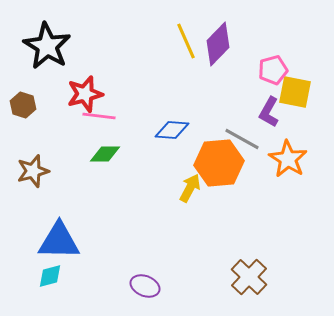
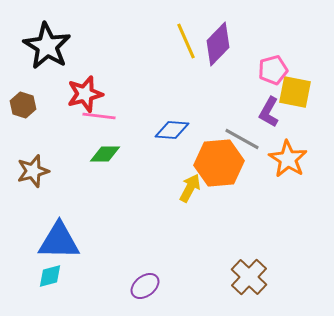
purple ellipse: rotated 60 degrees counterclockwise
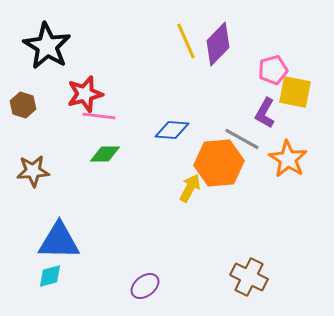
purple L-shape: moved 4 px left, 1 px down
brown star: rotated 12 degrees clockwise
brown cross: rotated 18 degrees counterclockwise
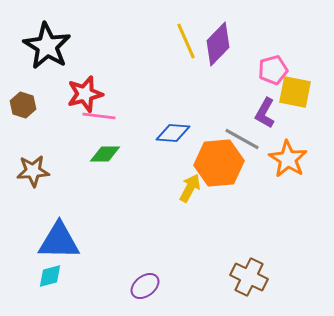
blue diamond: moved 1 px right, 3 px down
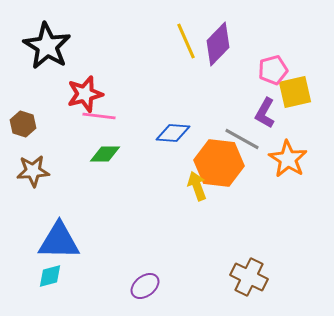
yellow square: rotated 24 degrees counterclockwise
brown hexagon: moved 19 px down
orange hexagon: rotated 12 degrees clockwise
yellow arrow: moved 7 px right, 2 px up; rotated 48 degrees counterclockwise
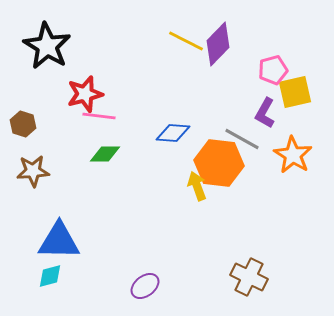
yellow line: rotated 39 degrees counterclockwise
orange star: moved 5 px right, 4 px up
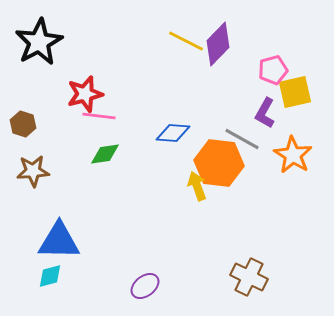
black star: moved 8 px left, 4 px up; rotated 12 degrees clockwise
green diamond: rotated 8 degrees counterclockwise
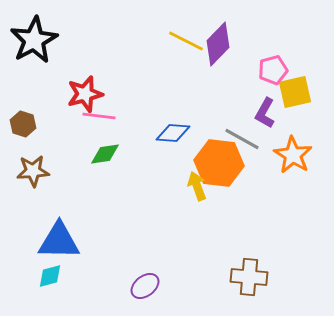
black star: moved 5 px left, 2 px up
brown cross: rotated 21 degrees counterclockwise
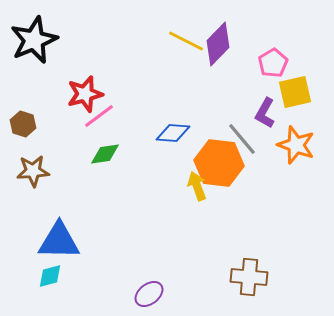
black star: rotated 6 degrees clockwise
pink pentagon: moved 7 px up; rotated 16 degrees counterclockwise
pink line: rotated 44 degrees counterclockwise
gray line: rotated 21 degrees clockwise
orange star: moved 3 px right, 10 px up; rotated 12 degrees counterclockwise
purple ellipse: moved 4 px right, 8 px down
